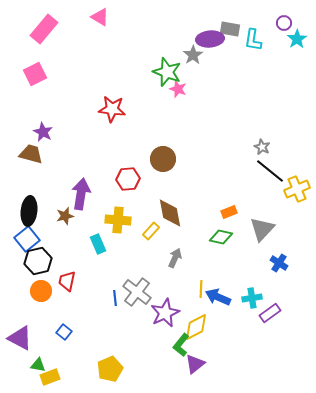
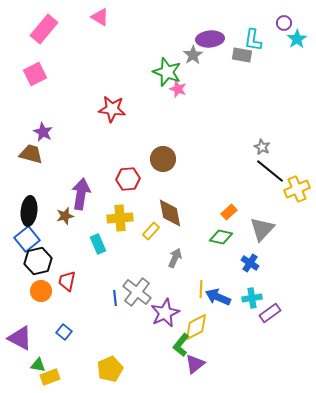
gray rectangle at (230, 29): moved 12 px right, 26 px down
orange rectangle at (229, 212): rotated 21 degrees counterclockwise
yellow cross at (118, 220): moved 2 px right, 2 px up; rotated 10 degrees counterclockwise
blue cross at (279, 263): moved 29 px left
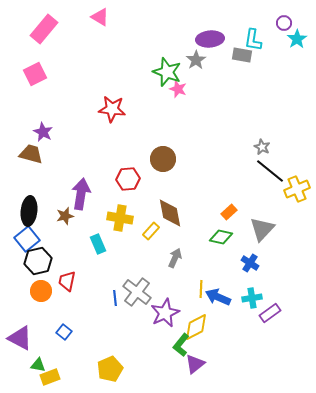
gray star at (193, 55): moved 3 px right, 5 px down
yellow cross at (120, 218): rotated 15 degrees clockwise
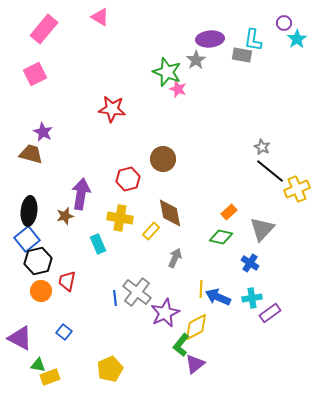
red hexagon at (128, 179): rotated 10 degrees counterclockwise
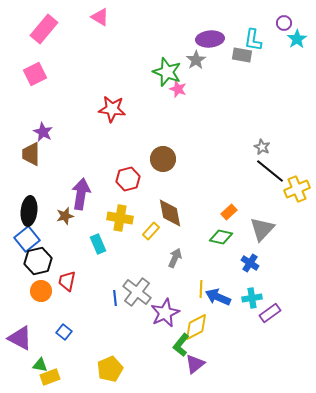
brown trapezoid at (31, 154): rotated 105 degrees counterclockwise
green triangle at (38, 365): moved 2 px right
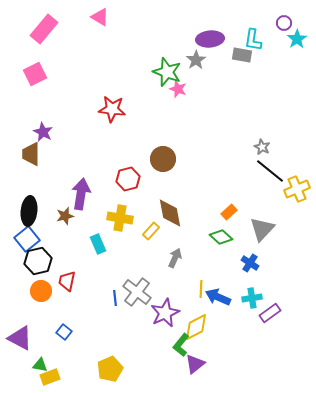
green diamond at (221, 237): rotated 30 degrees clockwise
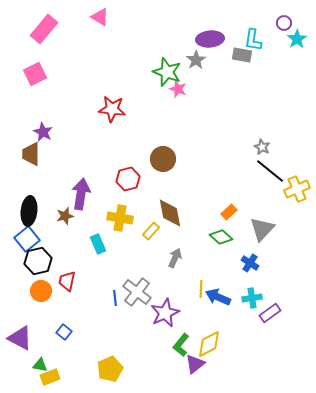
yellow diamond at (196, 327): moved 13 px right, 17 px down
